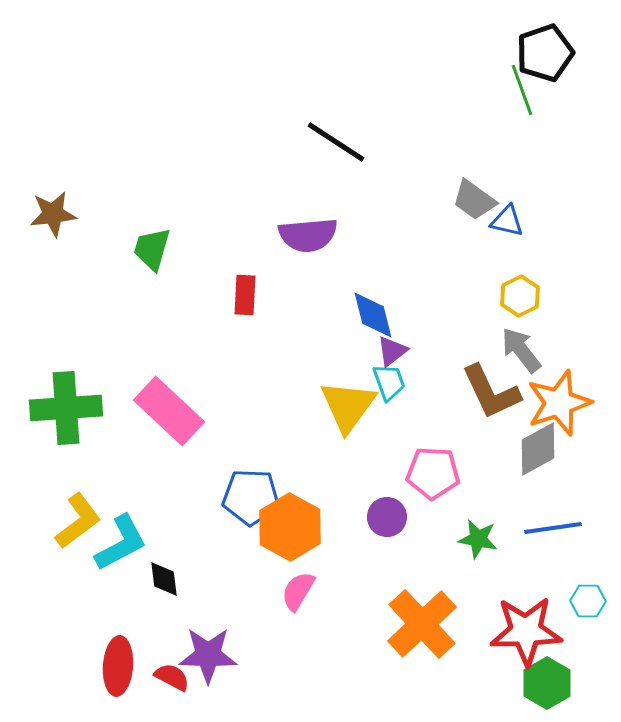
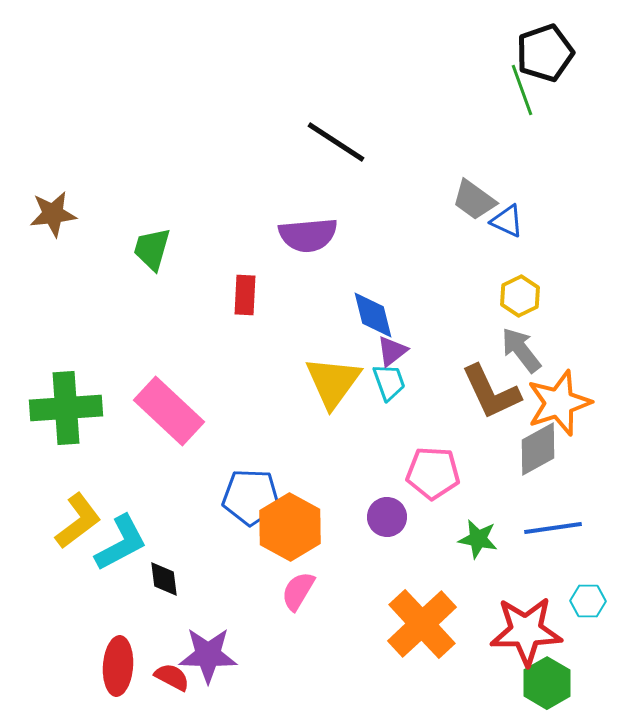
blue triangle: rotated 12 degrees clockwise
yellow triangle: moved 15 px left, 24 px up
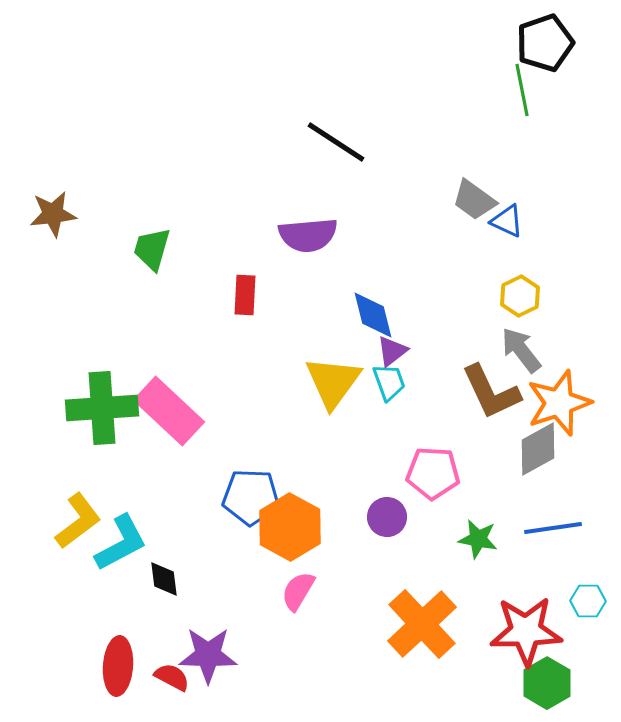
black pentagon: moved 10 px up
green line: rotated 9 degrees clockwise
green cross: moved 36 px right
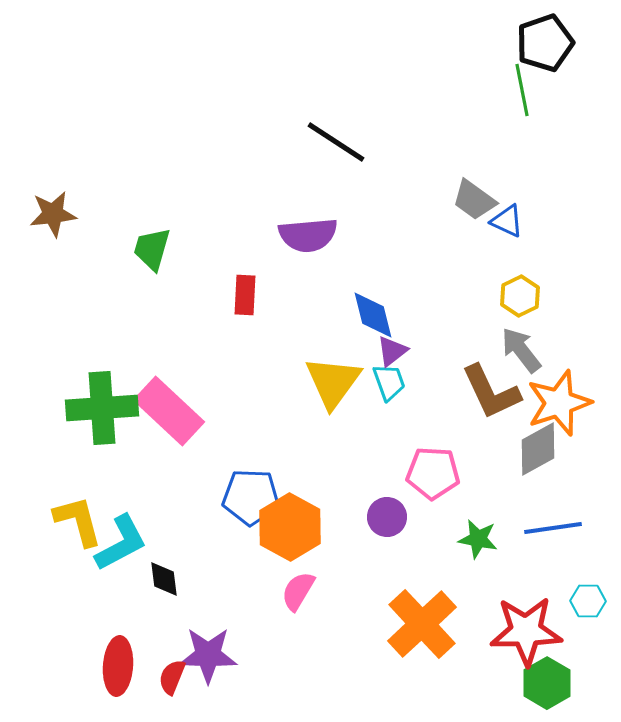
yellow L-shape: rotated 68 degrees counterclockwise
red semicircle: rotated 96 degrees counterclockwise
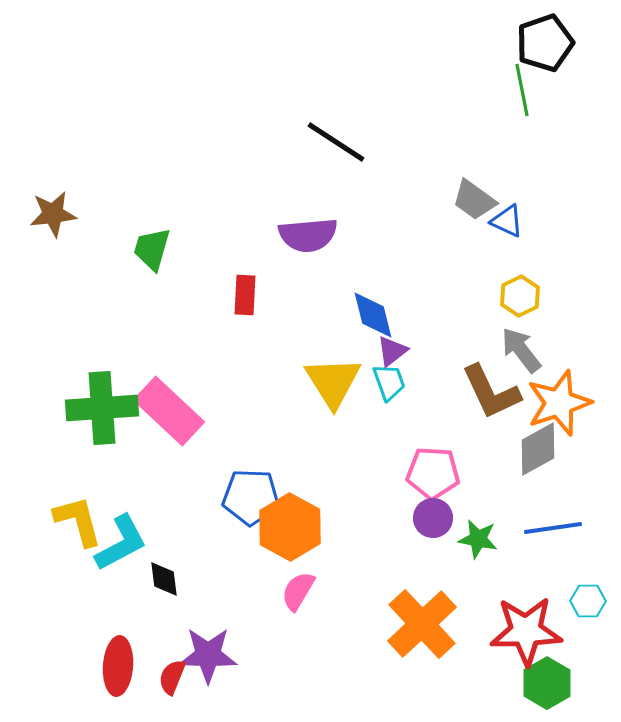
yellow triangle: rotated 8 degrees counterclockwise
purple circle: moved 46 px right, 1 px down
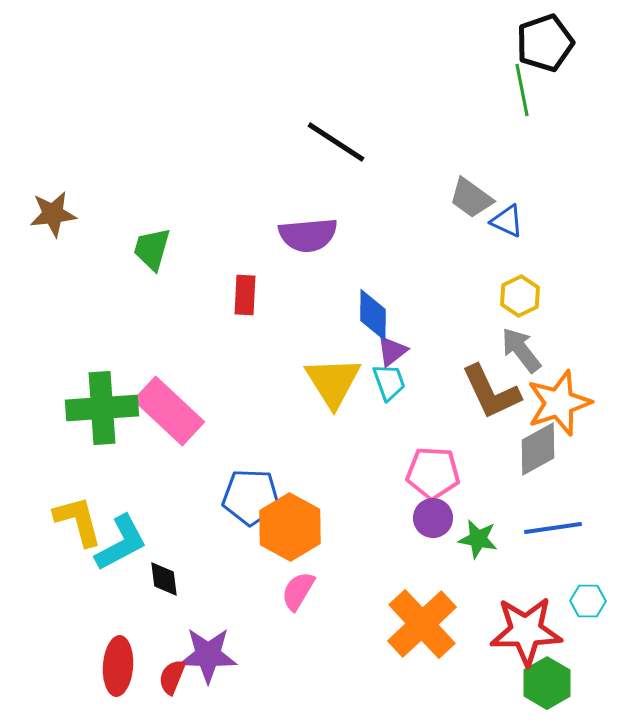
gray trapezoid: moved 3 px left, 2 px up
blue diamond: rotated 14 degrees clockwise
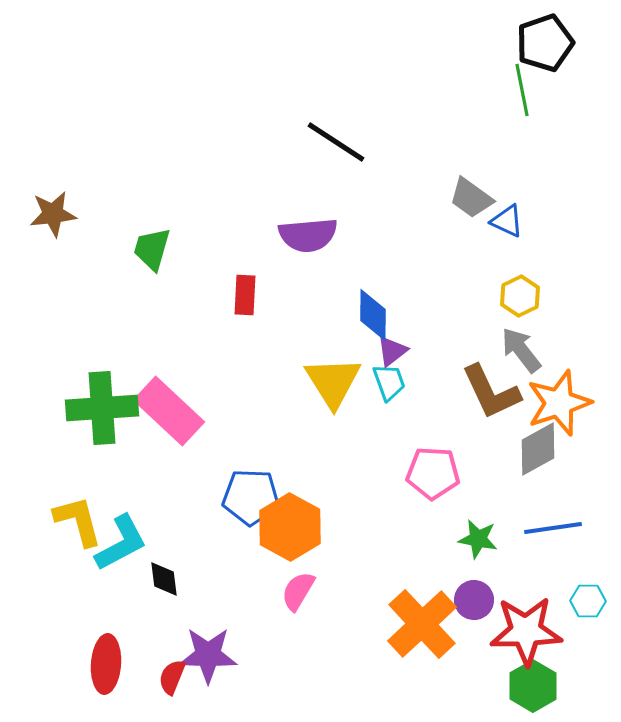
purple circle: moved 41 px right, 82 px down
red ellipse: moved 12 px left, 2 px up
green hexagon: moved 14 px left, 3 px down
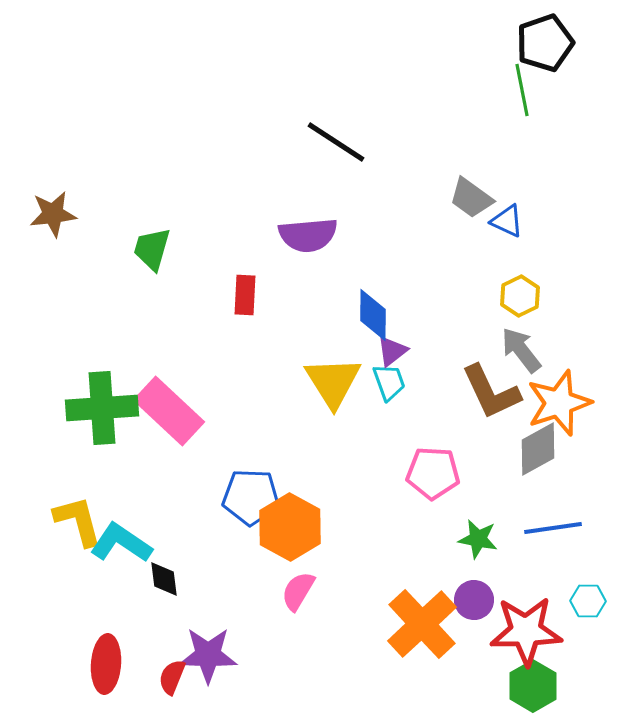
cyan L-shape: rotated 118 degrees counterclockwise
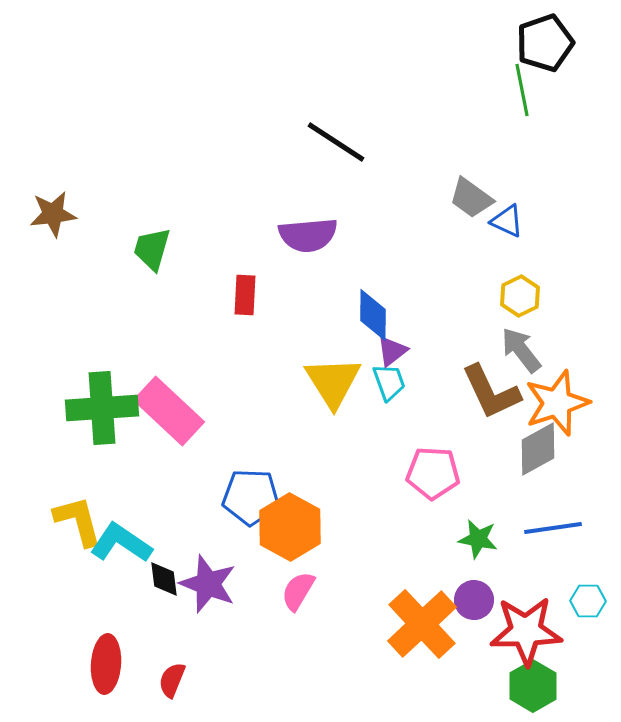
orange star: moved 2 px left
purple star: moved 71 px up; rotated 20 degrees clockwise
red semicircle: moved 3 px down
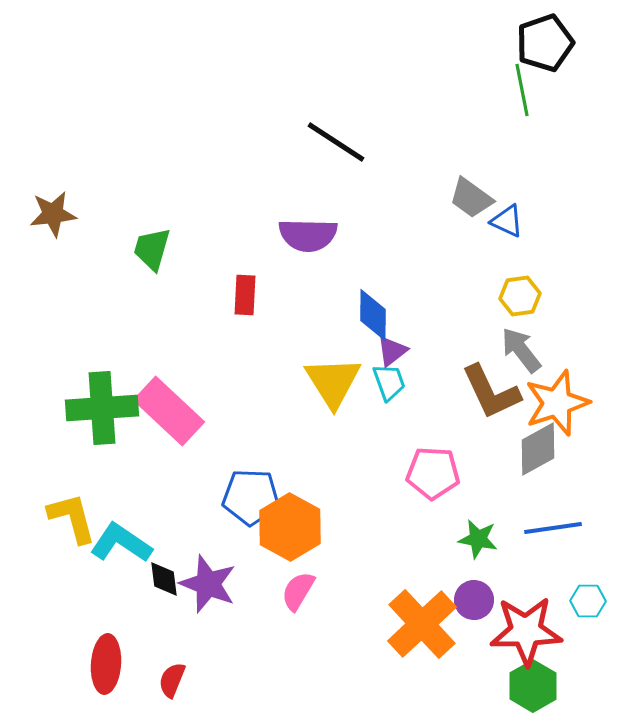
purple semicircle: rotated 6 degrees clockwise
yellow hexagon: rotated 18 degrees clockwise
yellow L-shape: moved 6 px left, 3 px up
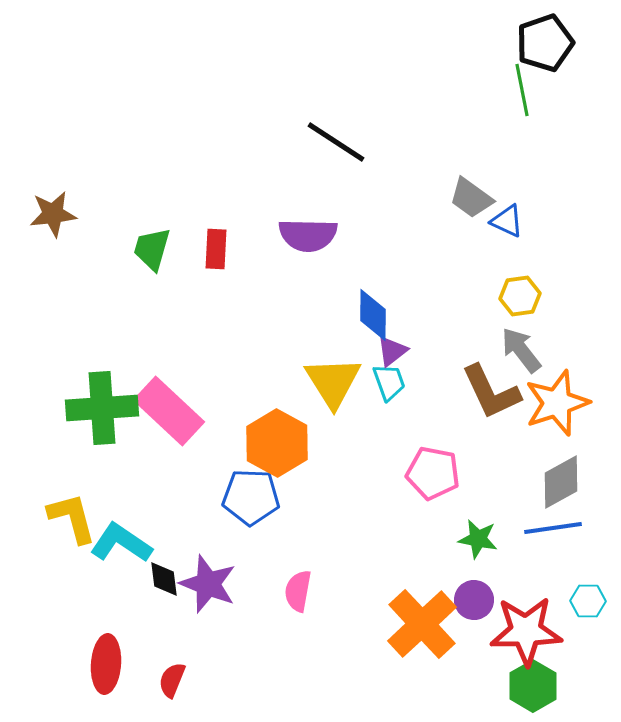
red rectangle: moved 29 px left, 46 px up
gray diamond: moved 23 px right, 33 px down
pink pentagon: rotated 8 degrees clockwise
orange hexagon: moved 13 px left, 84 px up
pink semicircle: rotated 21 degrees counterclockwise
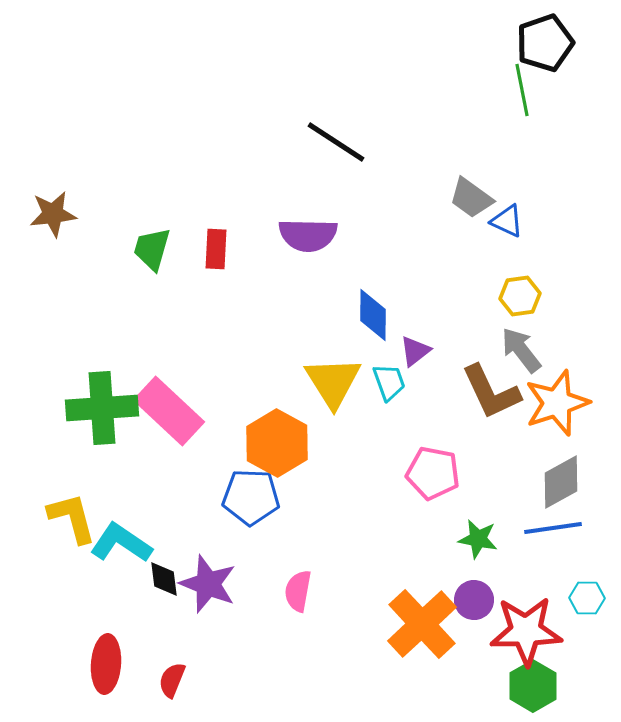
purple triangle: moved 23 px right
cyan hexagon: moved 1 px left, 3 px up
